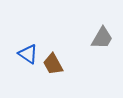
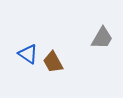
brown trapezoid: moved 2 px up
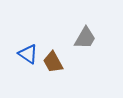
gray trapezoid: moved 17 px left
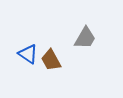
brown trapezoid: moved 2 px left, 2 px up
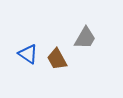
brown trapezoid: moved 6 px right, 1 px up
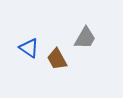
blue triangle: moved 1 px right, 6 px up
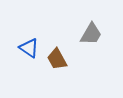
gray trapezoid: moved 6 px right, 4 px up
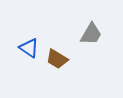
brown trapezoid: rotated 30 degrees counterclockwise
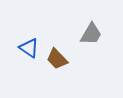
brown trapezoid: rotated 15 degrees clockwise
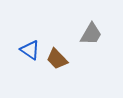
blue triangle: moved 1 px right, 2 px down
